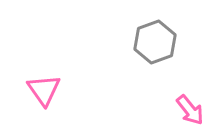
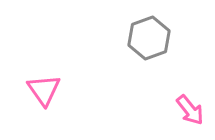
gray hexagon: moved 6 px left, 4 px up
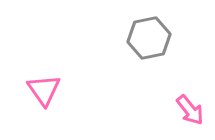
gray hexagon: rotated 9 degrees clockwise
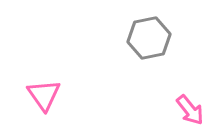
pink triangle: moved 5 px down
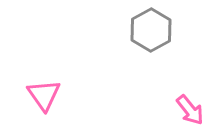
gray hexagon: moved 2 px right, 8 px up; rotated 18 degrees counterclockwise
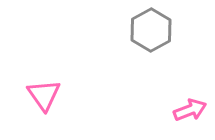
pink arrow: rotated 72 degrees counterclockwise
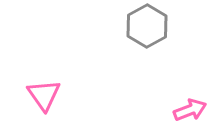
gray hexagon: moved 4 px left, 4 px up
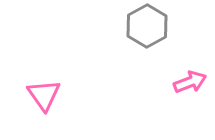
pink arrow: moved 28 px up
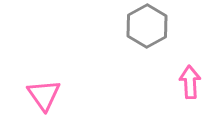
pink arrow: rotated 72 degrees counterclockwise
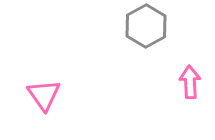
gray hexagon: moved 1 px left
